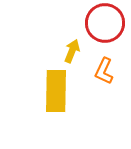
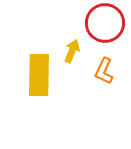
yellow rectangle: moved 17 px left, 16 px up
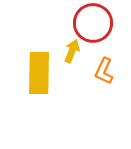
red circle: moved 12 px left
yellow rectangle: moved 2 px up
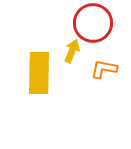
orange L-shape: moved 2 px up; rotated 76 degrees clockwise
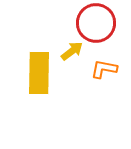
red circle: moved 3 px right
yellow arrow: rotated 30 degrees clockwise
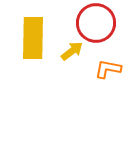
orange L-shape: moved 4 px right
yellow rectangle: moved 6 px left, 35 px up
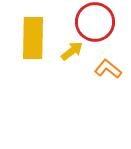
red circle: moved 1 px left, 1 px up
orange L-shape: rotated 28 degrees clockwise
